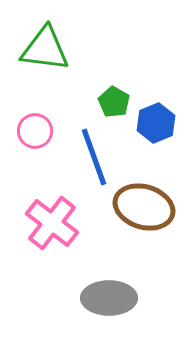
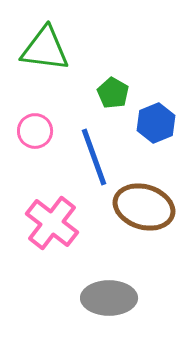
green pentagon: moved 1 px left, 9 px up
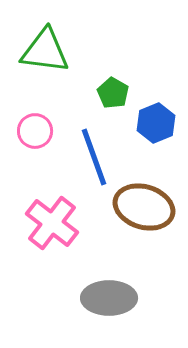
green triangle: moved 2 px down
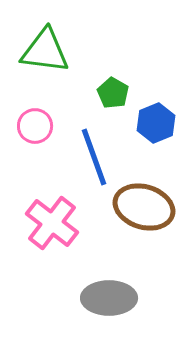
pink circle: moved 5 px up
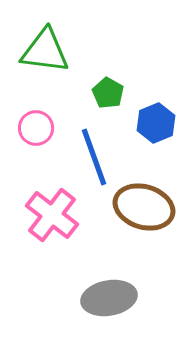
green pentagon: moved 5 px left
pink circle: moved 1 px right, 2 px down
pink cross: moved 8 px up
gray ellipse: rotated 10 degrees counterclockwise
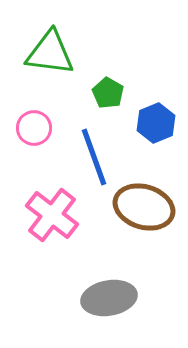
green triangle: moved 5 px right, 2 px down
pink circle: moved 2 px left
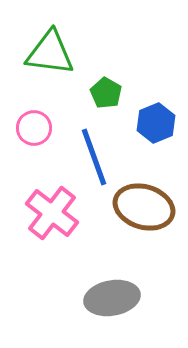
green pentagon: moved 2 px left
pink cross: moved 2 px up
gray ellipse: moved 3 px right
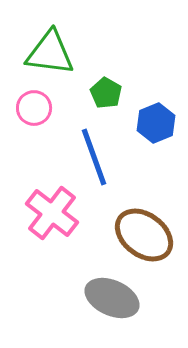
pink circle: moved 20 px up
brown ellipse: moved 28 px down; rotated 20 degrees clockwise
gray ellipse: rotated 34 degrees clockwise
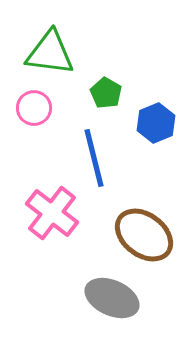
blue line: moved 1 px down; rotated 6 degrees clockwise
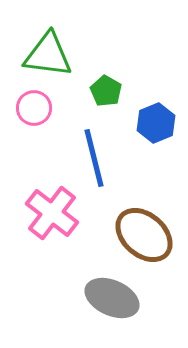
green triangle: moved 2 px left, 2 px down
green pentagon: moved 2 px up
brown ellipse: rotated 4 degrees clockwise
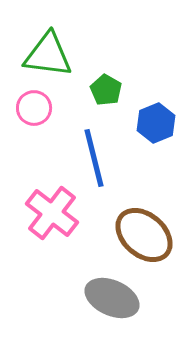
green pentagon: moved 1 px up
